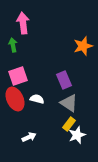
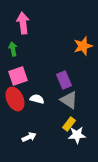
green arrow: moved 4 px down
gray triangle: moved 3 px up
white star: rotated 18 degrees clockwise
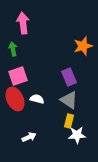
purple rectangle: moved 5 px right, 3 px up
yellow rectangle: moved 3 px up; rotated 24 degrees counterclockwise
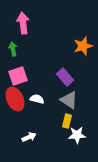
purple rectangle: moved 4 px left; rotated 18 degrees counterclockwise
yellow rectangle: moved 2 px left
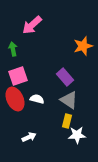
pink arrow: moved 9 px right, 2 px down; rotated 125 degrees counterclockwise
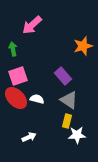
purple rectangle: moved 2 px left, 1 px up
red ellipse: moved 1 px right, 1 px up; rotated 20 degrees counterclockwise
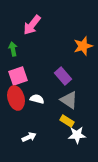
pink arrow: rotated 10 degrees counterclockwise
red ellipse: rotated 30 degrees clockwise
yellow rectangle: rotated 72 degrees counterclockwise
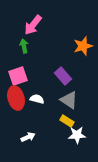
pink arrow: moved 1 px right
green arrow: moved 11 px right, 3 px up
white arrow: moved 1 px left
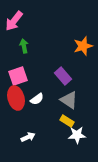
pink arrow: moved 19 px left, 4 px up
white semicircle: rotated 128 degrees clockwise
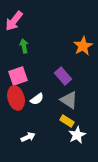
orange star: rotated 12 degrees counterclockwise
white star: rotated 24 degrees counterclockwise
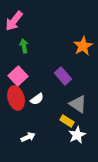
pink square: rotated 24 degrees counterclockwise
gray triangle: moved 9 px right, 4 px down
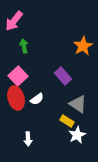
white arrow: moved 2 px down; rotated 112 degrees clockwise
